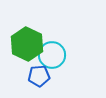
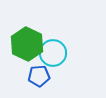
cyan circle: moved 1 px right, 2 px up
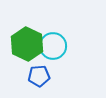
cyan circle: moved 7 px up
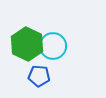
blue pentagon: rotated 10 degrees clockwise
